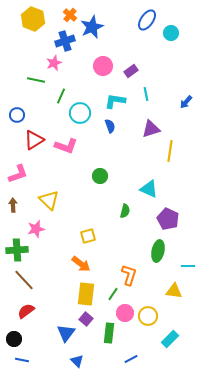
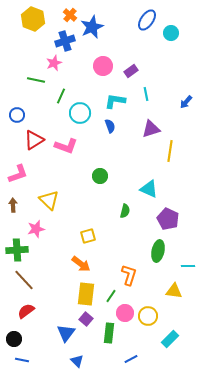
green line at (113, 294): moved 2 px left, 2 px down
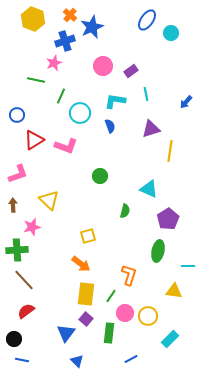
purple pentagon at (168, 219): rotated 15 degrees clockwise
pink star at (36, 229): moved 4 px left, 2 px up
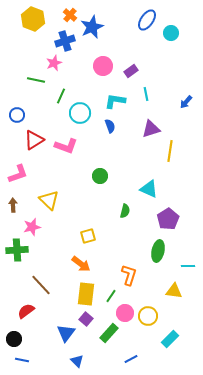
brown line at (24, 280): moved 17 px right, 5 px down
green rectangle at (109, 333): rotated 36 degrees clockwise
